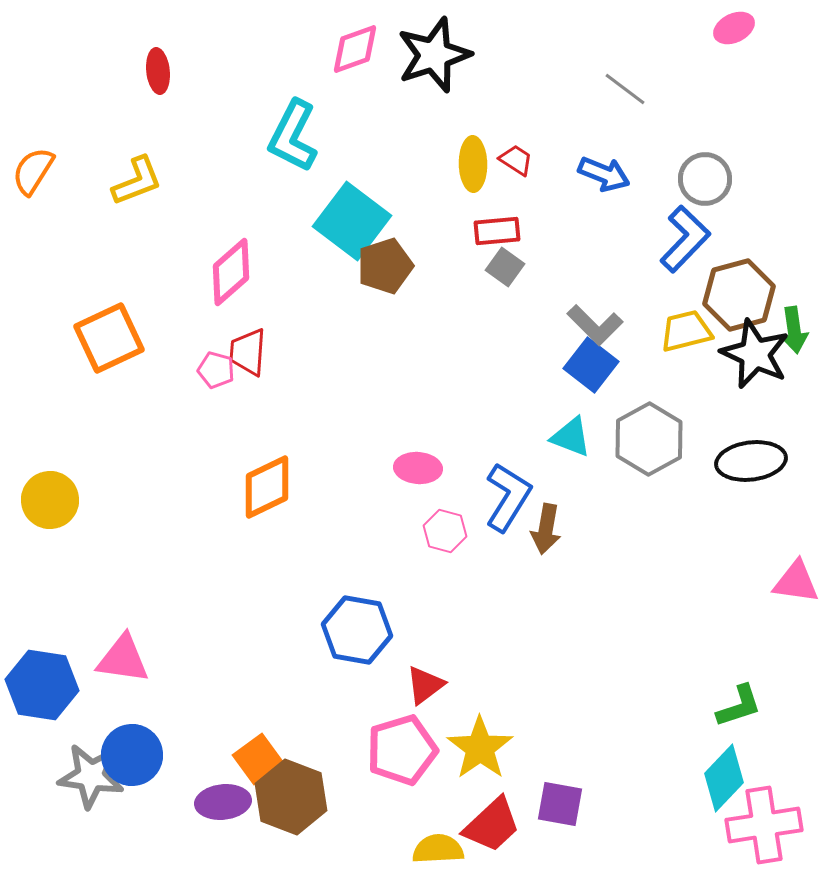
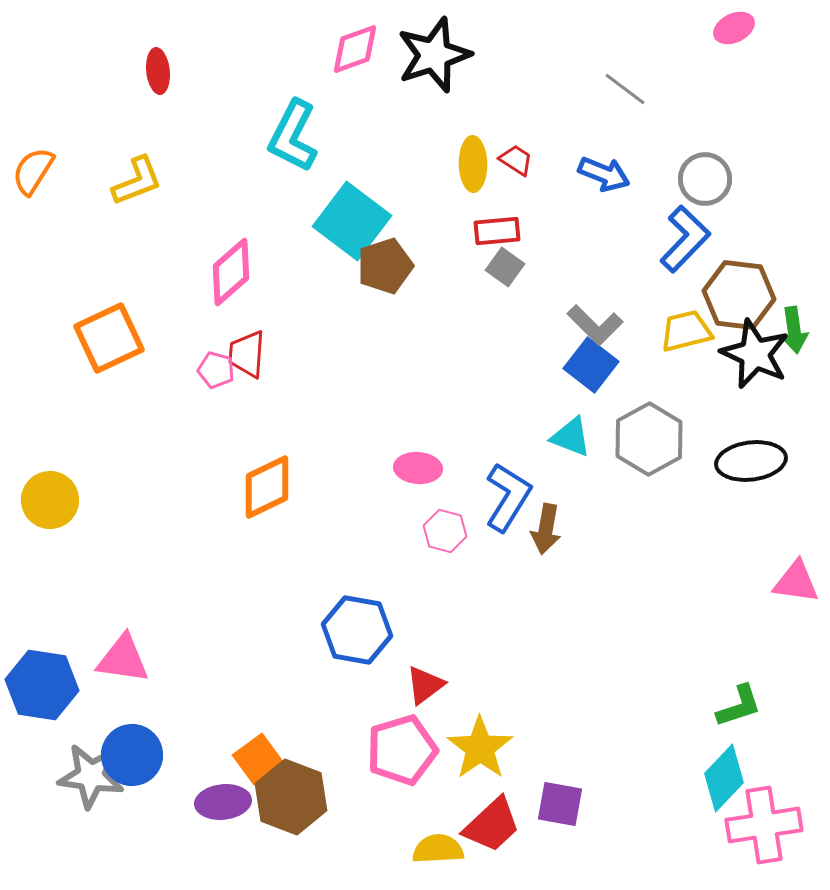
brown hexagon at (739, 295): rotated 22 degrees clockwise
red trapezoid at (248, 352): moved 1 px left, 2 px down
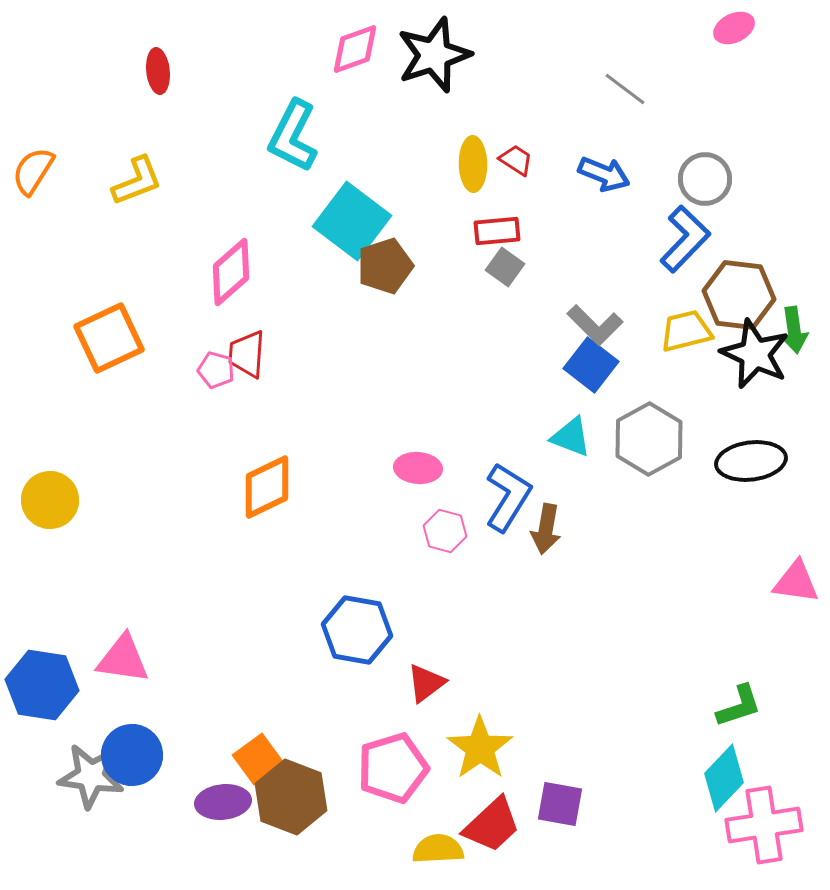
red triangle at (425, 685): moved 1 px right, 2 px up
pink pentagon at (402, 750): moved 9 px left, 18 px down
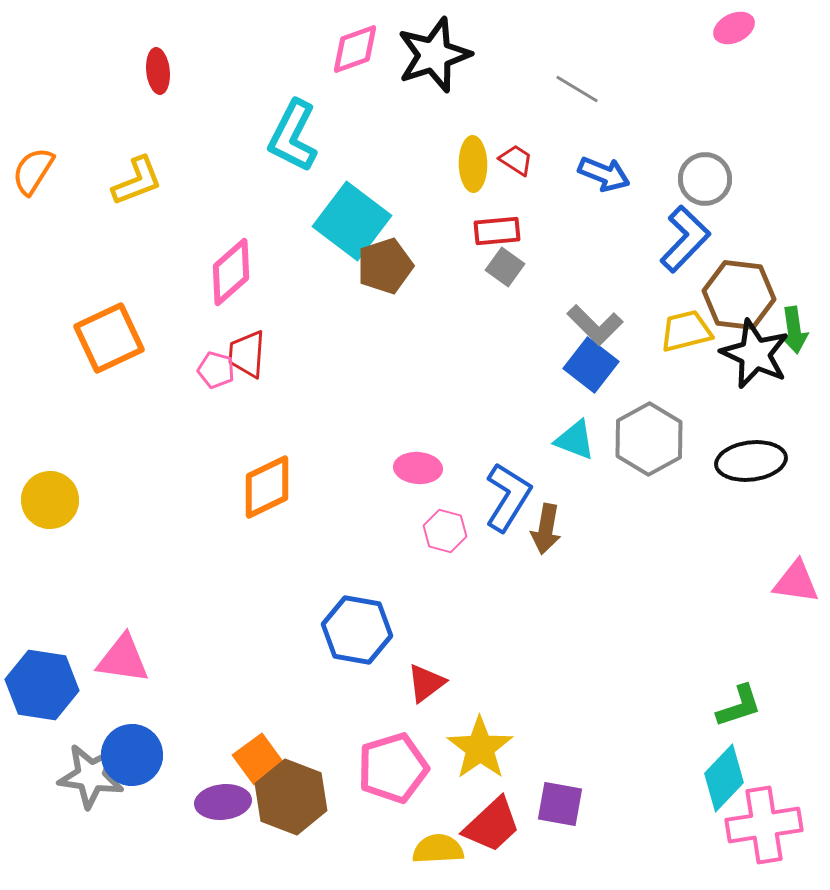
gray line at (625, 89): moved 48 px left; rotated 6 degrees counterclockwise
cyan triangle at (571, 437): moved 4 px right, 3 px down
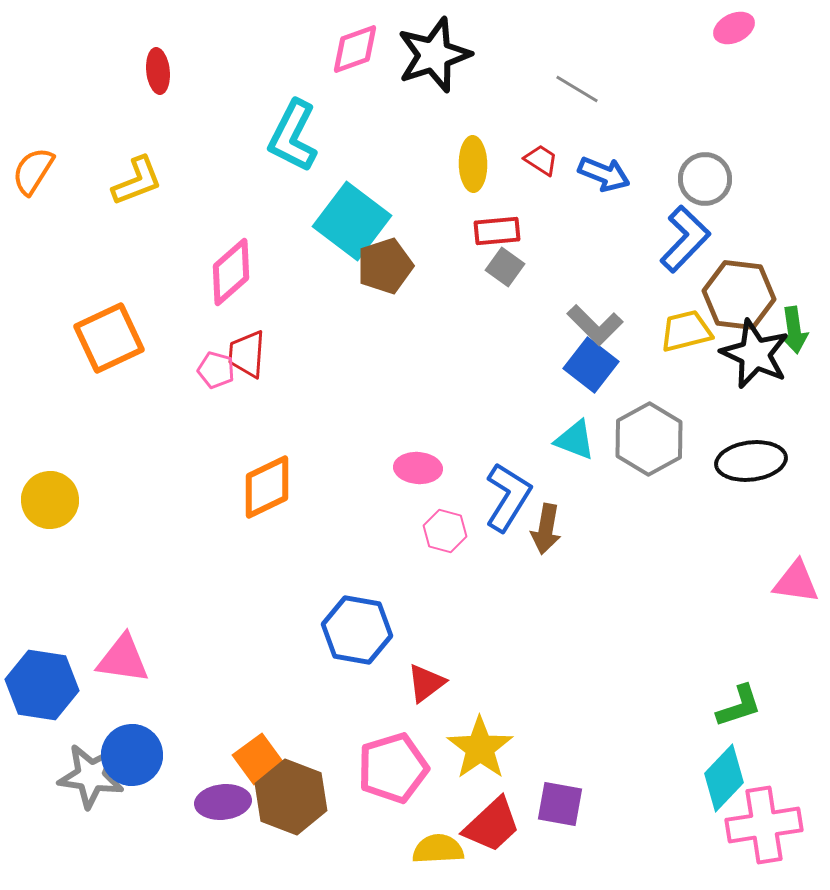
red trapezoid at (516, 160): moved 25 px right
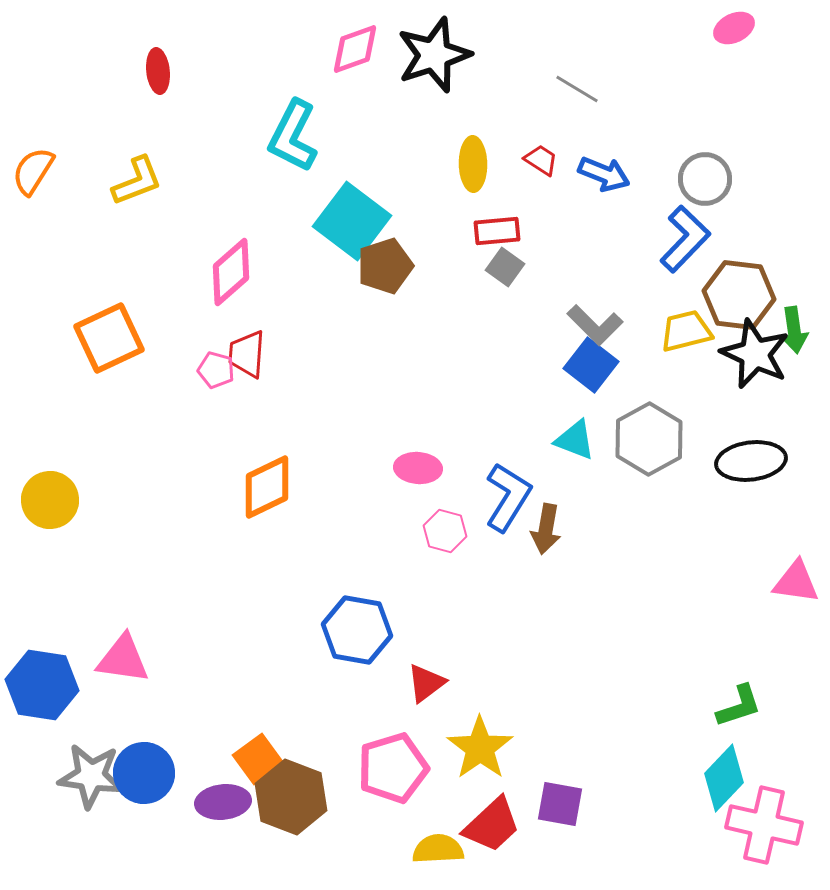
blue circle at (132, 755): moved 12 px right, 18 px down
pink cross at (764, 825): rotated 22 degrees clockwise
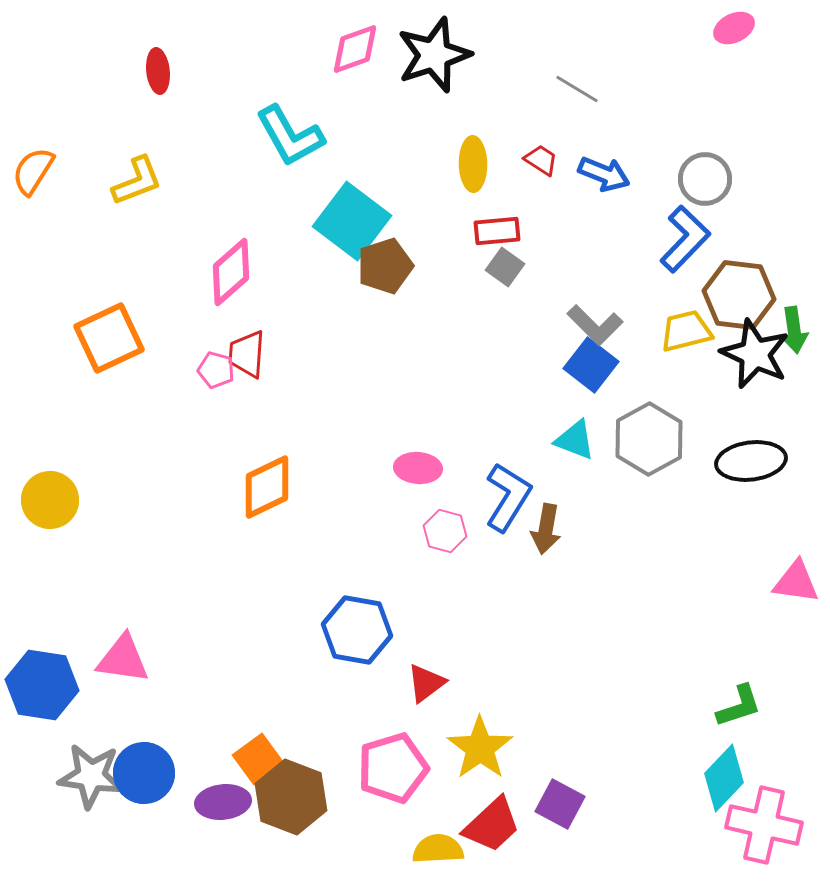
cyan L-shape at (293, 136): moved 3 px left; rotated 56 degrees counterclockwise
purple square at (560, 804): rotated 18 degrees clockwise
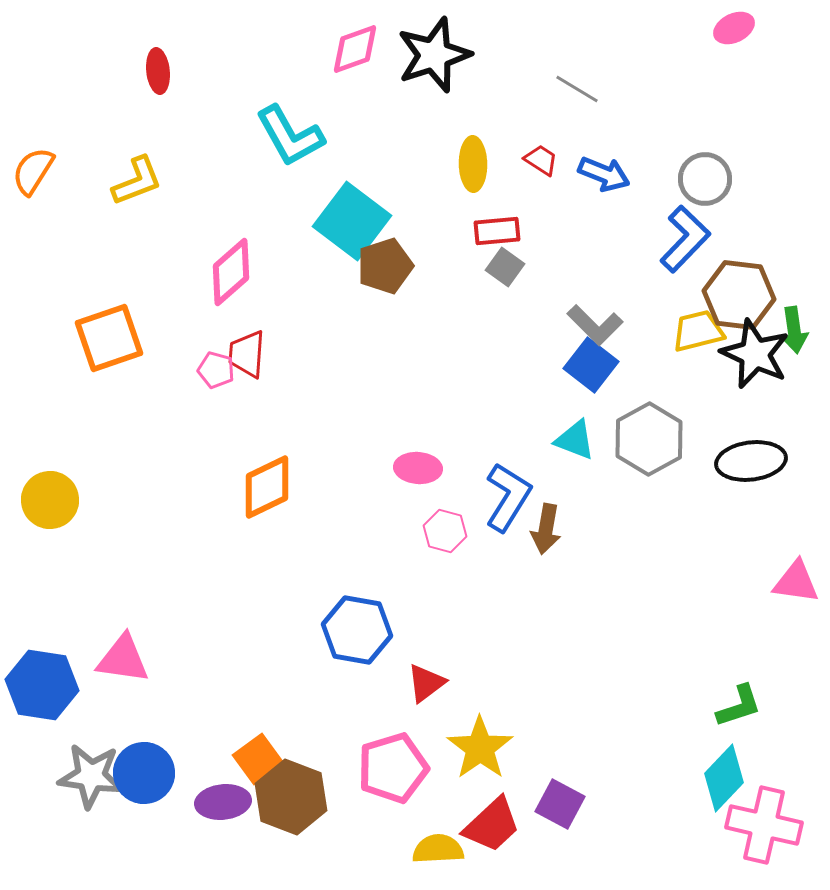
yellow trapezoid at (686, 331): moved 12 px right
orange square at (109, 338): rotated 6 degrees clockwise
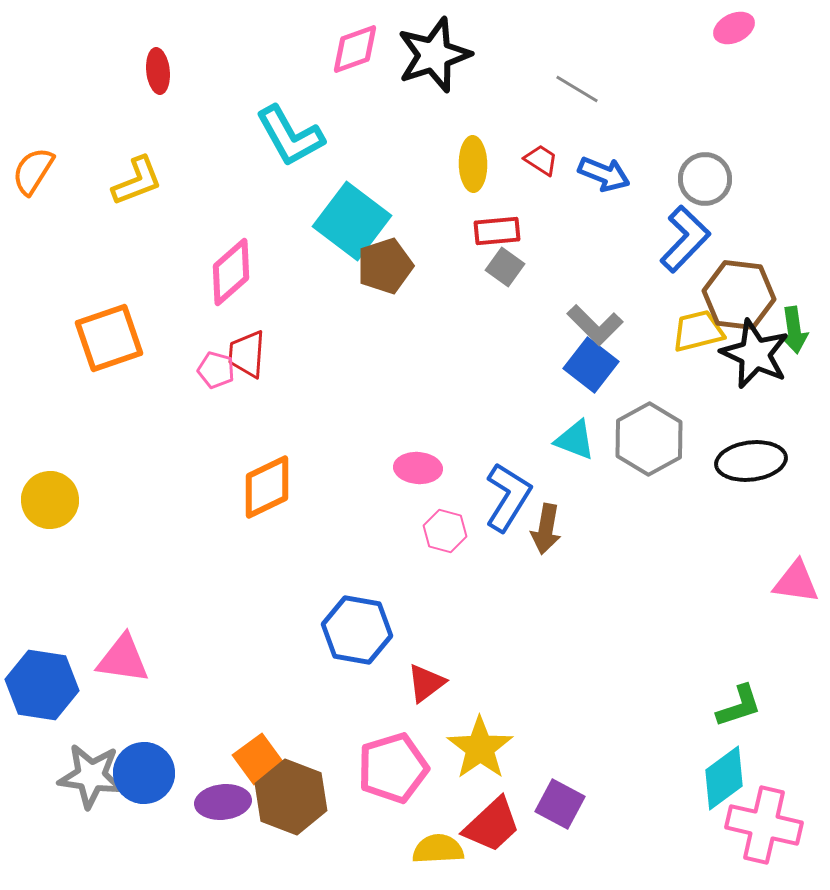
cyan diamond at (724, 778): rotated 10 degrees clockwise
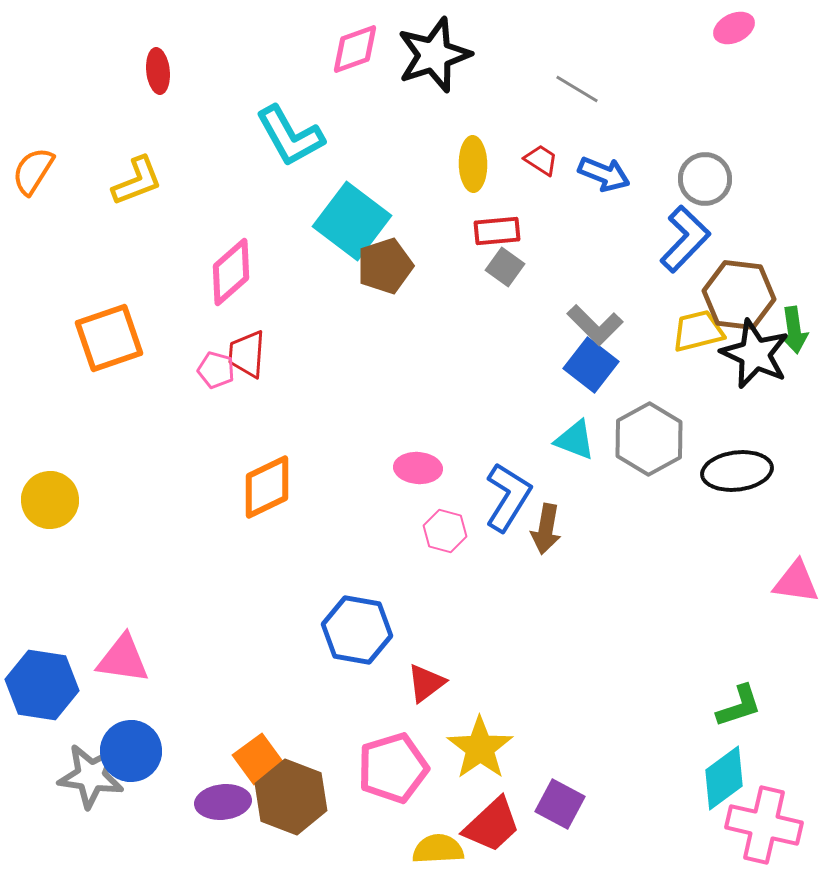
black ellipse at (751, 461): moved 14 px left, 10 px down
blue circle at (144, 773): moved 13 px left, 22 px up
